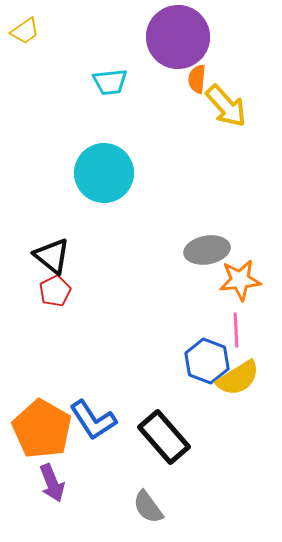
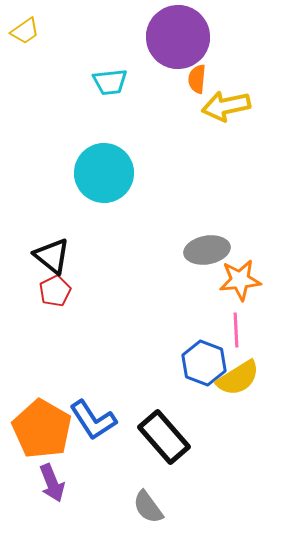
yellow arrow: rotated 120 degrees clockwise
blue hexagon: moved 3 px left, 2 px down
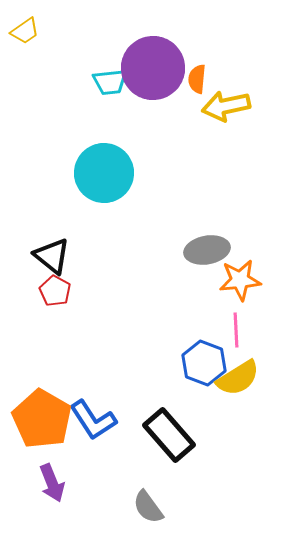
purple circle: moved 25 px left, 31 px down
red pentagon: rotated 16 degrees counterclockwise
orange pentagon: moved 10 px up
black rectangle: moved 5 px right, 2 px up
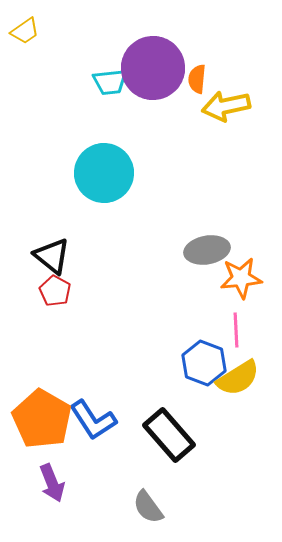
orange star: moved 1 px right, 2 px up
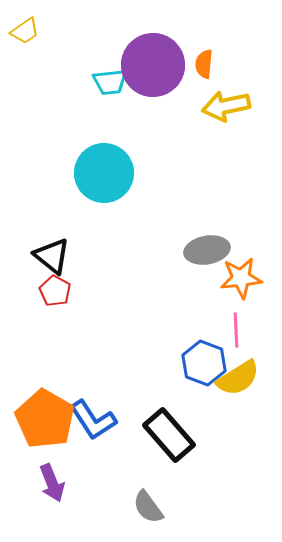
purple circle: moved 3 px up
orange semicircle: moved 7 px right, 15 px up
orange pentagon: moved 3 px right
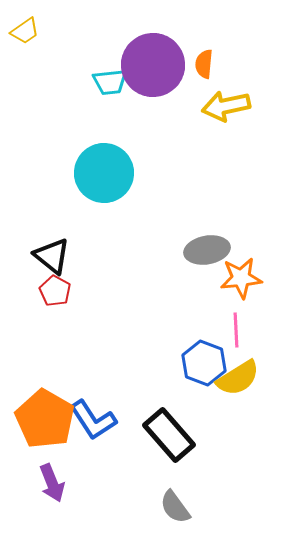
gray semicircle: moved 27 px right
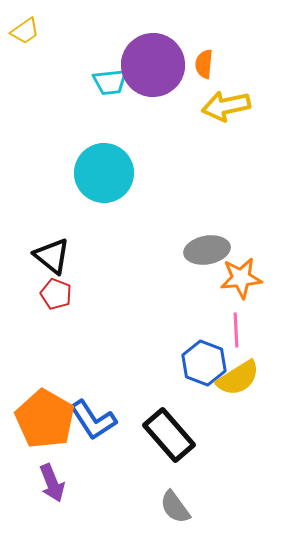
red pentagon: moved 1 px right, 3 px down; rotated 8 degrees counterclockwise
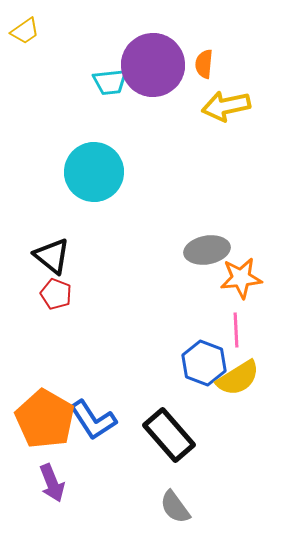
cyan circle: moved 10 px left, 1 px up
